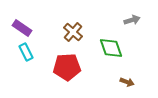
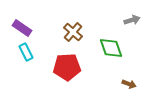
brown arrow: moved 2 px right, 2 px down
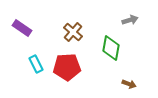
gray arrow: moved 2 px left
green diamond: rotated 30 degrees clockwise
cyan rectangle: moved 10 px right, 12 px down
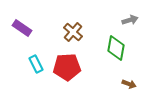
green diamond: moved 5 px right
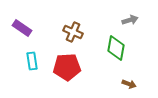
brown cross: rotated 18 degrees counterclockwise
cyan rectangle: moved 4 px left, 3 px up; rotated 18 degrees clockwise
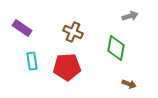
gray arrow: moved 4 px up
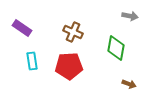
gray arrow: rotated 28 degrees clockwise
red pentagon: moved 2 px right, 1 px up
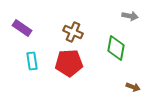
red pentagon: moved 3 px up
brown arrow: moved 4 px right, 3 px down
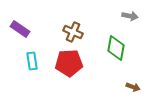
purple rectangle: moved 2 px left, 1 px down
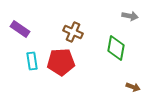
red pentagon: moved 8 px left, 1 px up
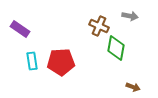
brown cross: moved 26 px right, 6 px up
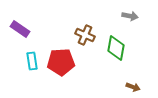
brown cross: moved 14 px left, 9 px down
